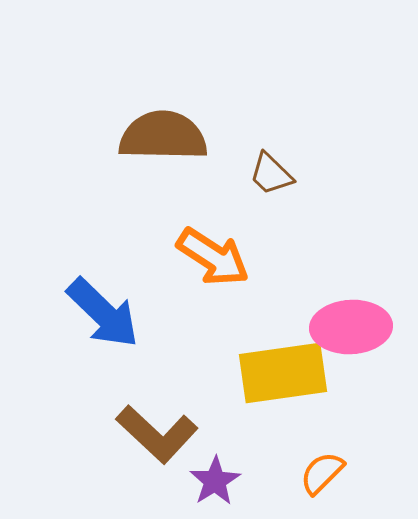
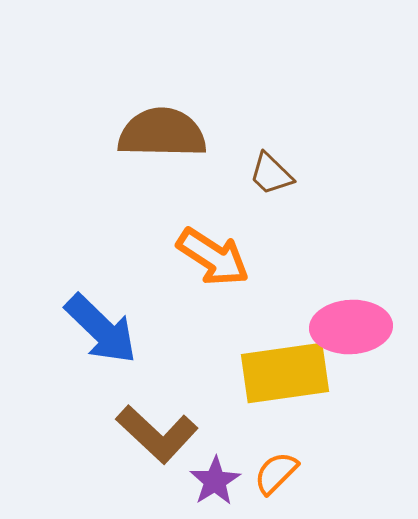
brown semicircle: moved 1 px left, 3 px up
blue arrow: moved 2 px left, 16 px down
yellow rectangle: moved 2 px right
orange semicircle: moved 46 px left
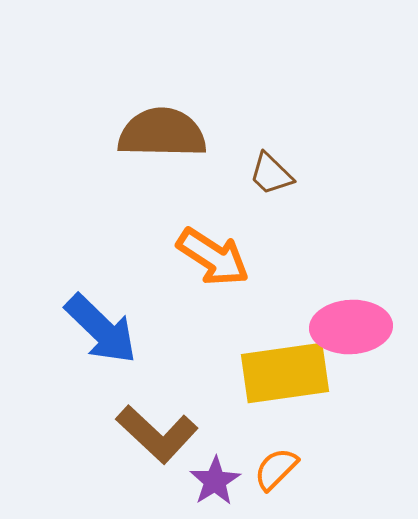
orange semicircle: moved 4 px up
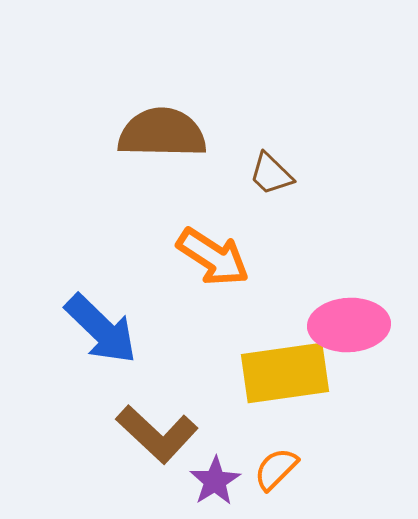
pink ellipse: moved 2 px left, 2 px up
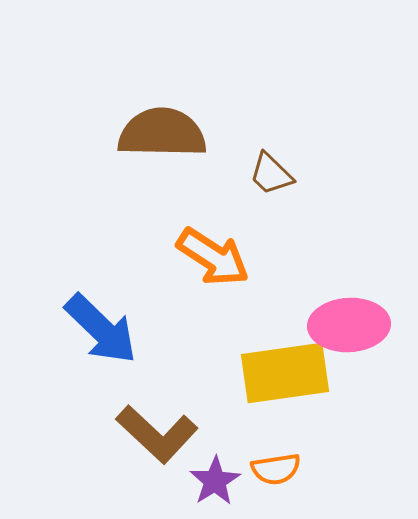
orange semicircle: rotated 144 degrees counterclockwise
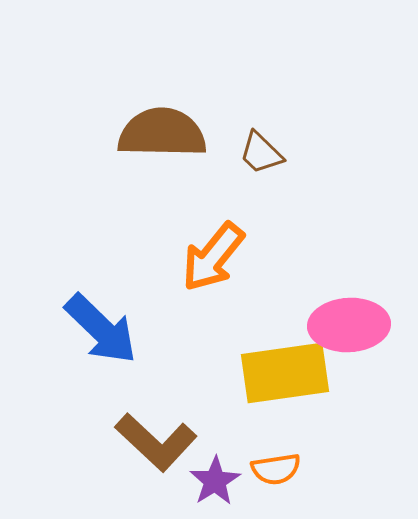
brown trapezoid: moved 10 px left, 21 px up
orange arrow: rotated 96 degrees clockwise
brown L-shape: moved 1 px left, 8 px down
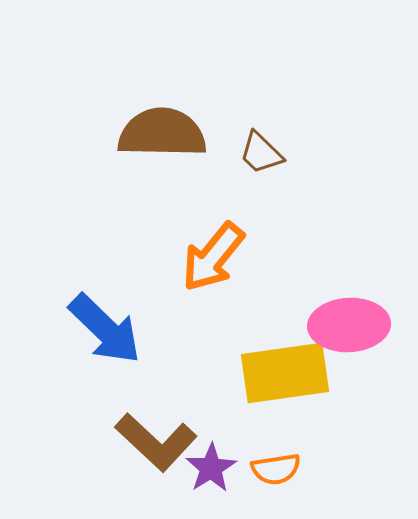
blue arrow: moved 4 px right
purple star: moved 4 px left, 13 px up
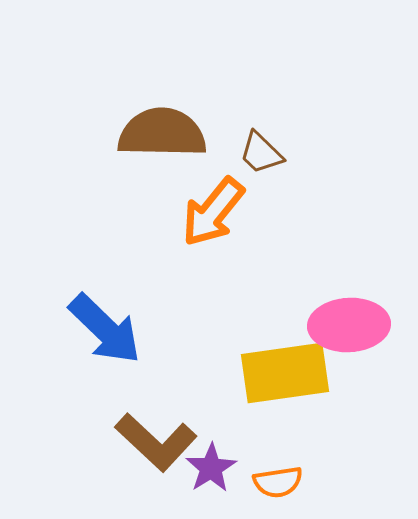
orange arrow: moved 45 px up
orange semicircle: moved 2 px right, 13 px down
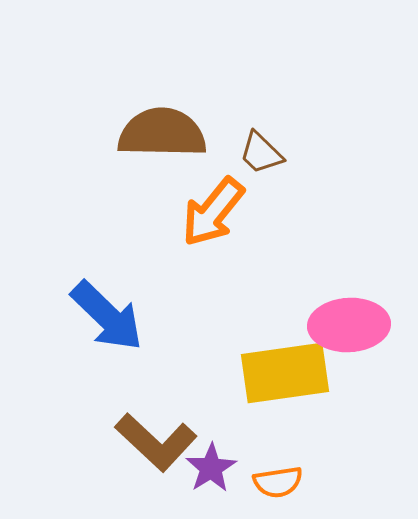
blue arrow: moved 2 px right, 13 px up
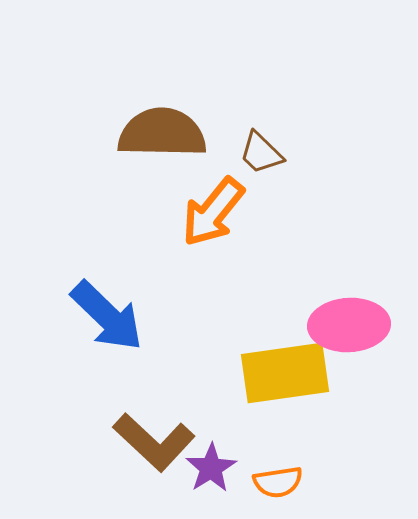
brown L-shape: moved 2 px left
